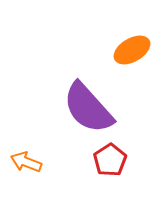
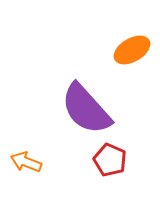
purple semicircle: moved 2 px left, 1 px down
red pentagon: rotated 16 degrees counterclockwise
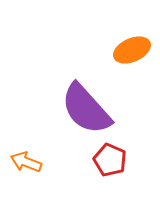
orange ellipse: rotated 6 degrees clockwise
